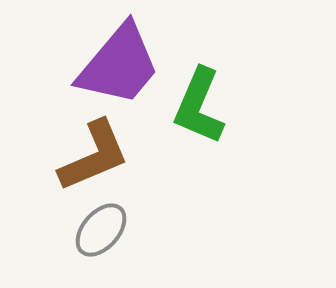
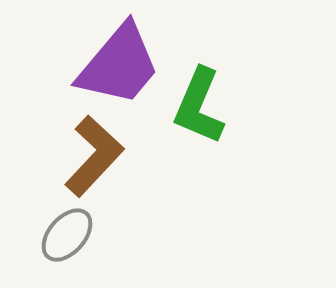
brown L-shape: rotated 24 degrees counterclockwise
gray ellipse: moved 34 px left, 5 px down
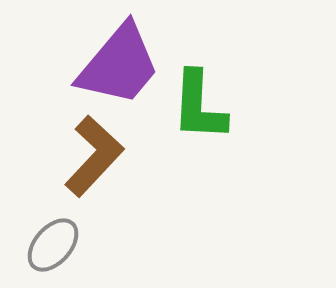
green L-shape: rotated 20 degrees counterclockwise
gray ellipse: moved 14 px left, 10 px down
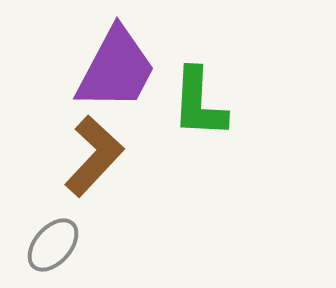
purple trapezoid: moved 3 px left, 4 px down; rotated 12 degrees counterclockwise
green L-shape: moved 3 px up
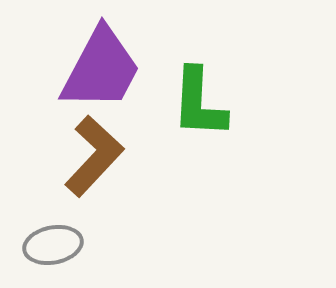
purple trapezoid: moved 15 px left
gray ellipse: rotated 38 degrees clockwise
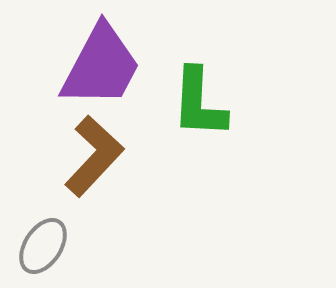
purple trapezoid: moved 3 px up
gray ellipse: moved 10 px left, 1 px down; rotated 46 degrees counterclockwise
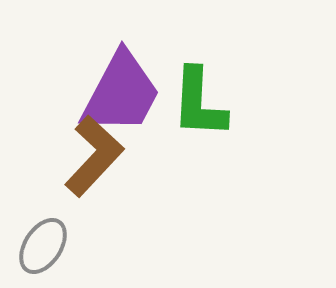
purple trapezoid: moved 20 px right, 27 px down
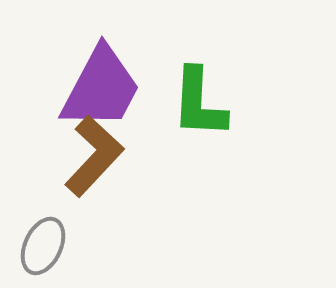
purple trapezoid: moved 20 px left, 5 px up
gray ellipse: rotated 8 degrees counterclockwise
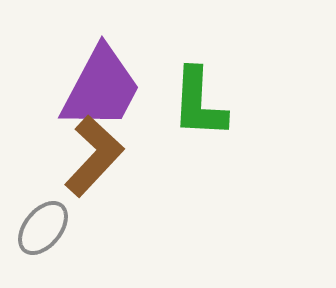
gray ellipse: moved 18 px up; rotated 14 degrees clockwise
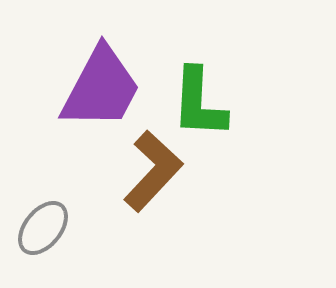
brown L-shape: moved 59 px right, 15 px down
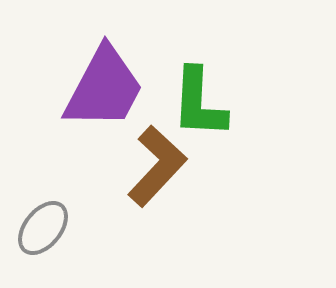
purple trapezoid: moved 3 px right
brown L-shape: moved 4 px right, 5 px up
